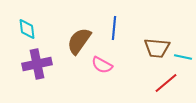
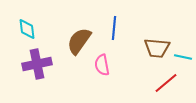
pink semicircle: rotated 50 degrees clockwise
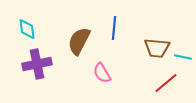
brown semicircle: rotated 8 degrees counterclockwise
pink semicircle: moved 8 px down; rotated 20 degrees counterclockwise
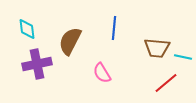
brown semicircle: moved 9 px left
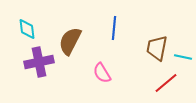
brown trapezoid: rotated 96 degrees clockwise
purple cross: moved 2 px right, 2 px up
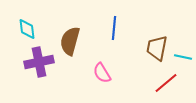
brown semicircle: rotated 12 degrees counterclockwise
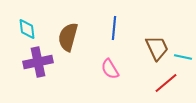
brown semicircle: moved 2 px left, 4 px up
brown trapezoid: rotated 144 degrees clockwise
purple cross: moved 1 px left
pink semicircle: moved 8 px right, 4 px up
